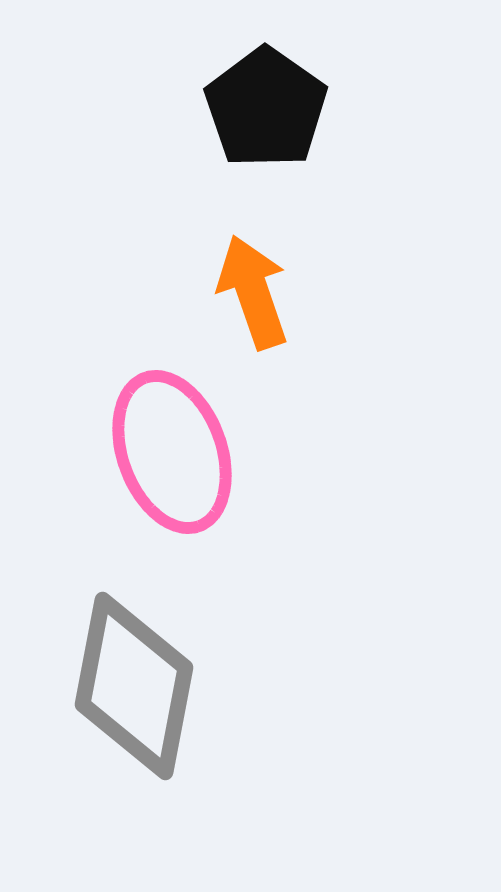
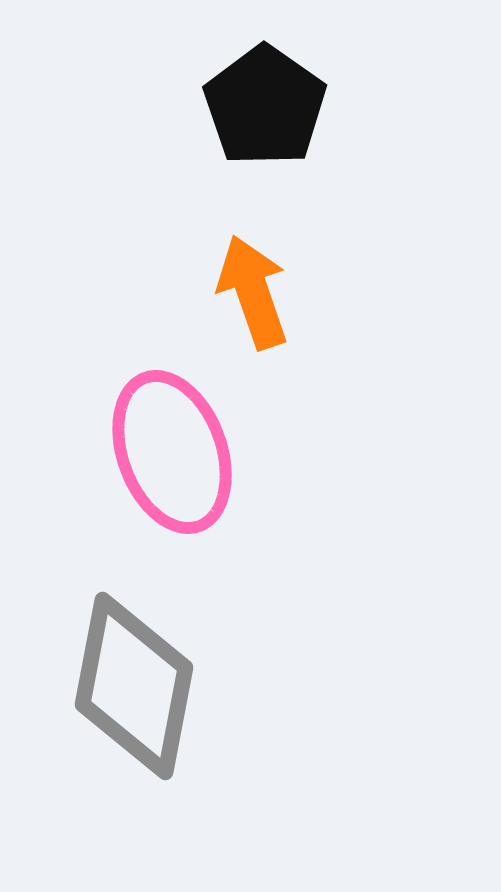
black pentagon: moved 1 px left, 2 px up
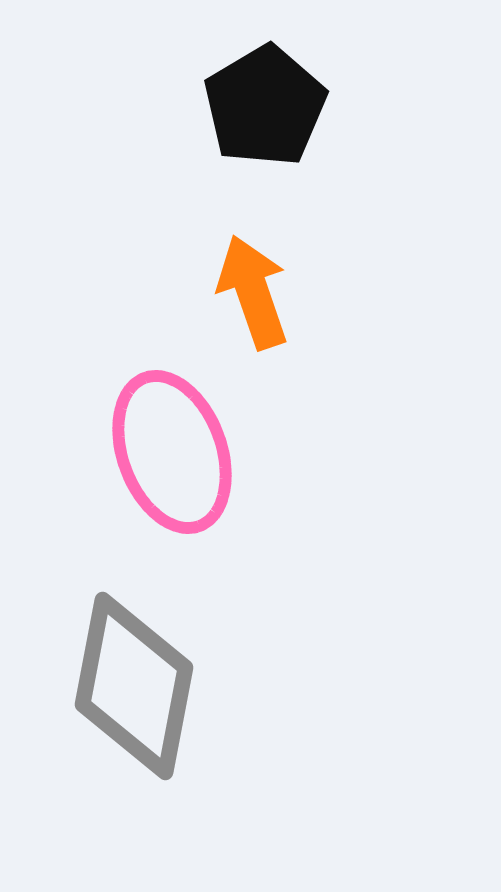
black pentagon: rotated 6 degrees clockwise
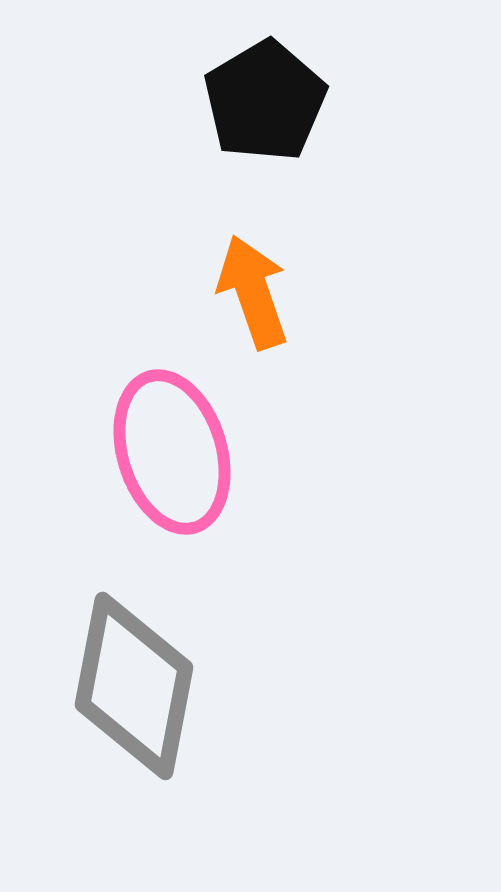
black pentagon: moved 5 px up
pink ellipse: rotated 3 degrees clockwise
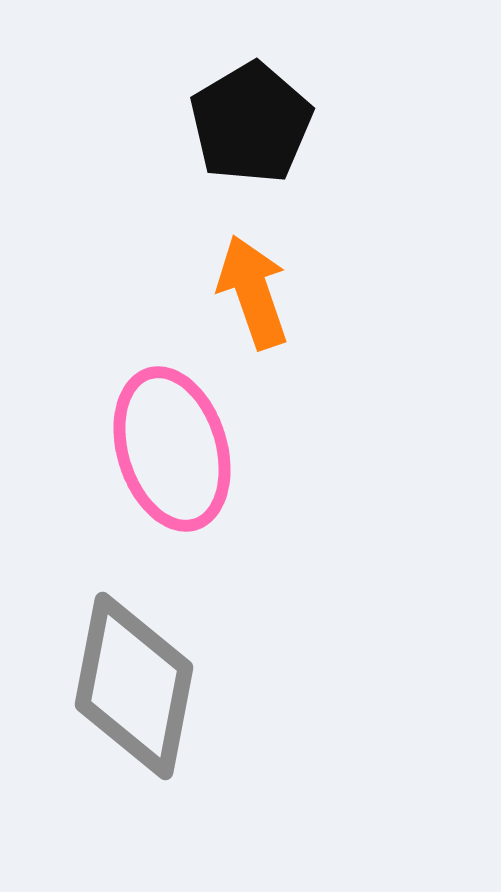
black pentagon: moved 14 px left, 22 px down
pink ellipse: moved 3 px up
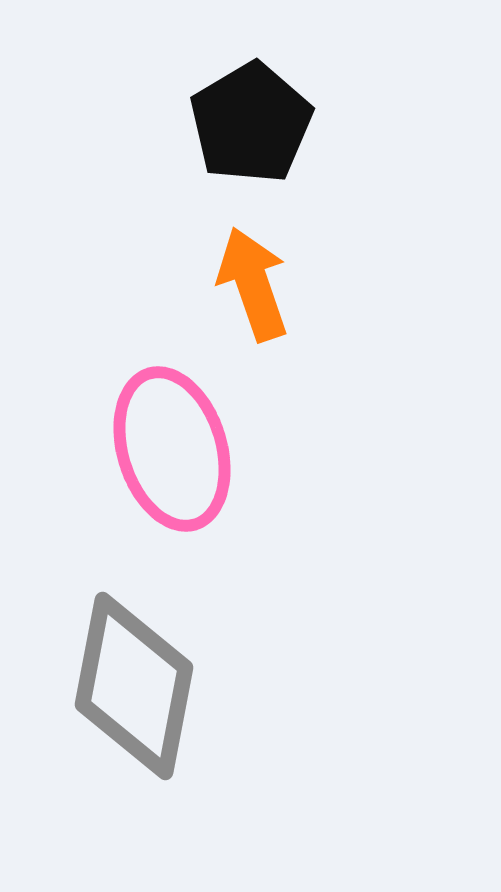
orange arrow: moved 8 px up
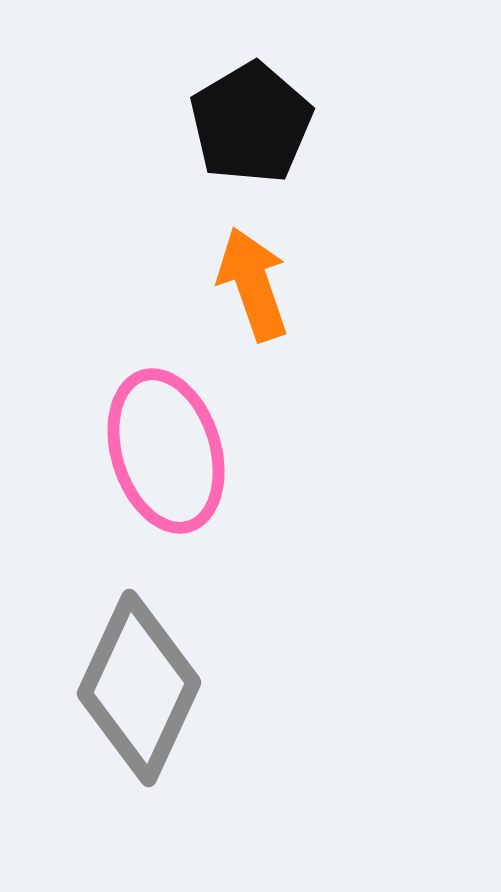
pink ellipse: moved 6 px left, 2 px down
gray diamond: moved 5 px right, 2 px down; rotated 14 degrees clockwise
